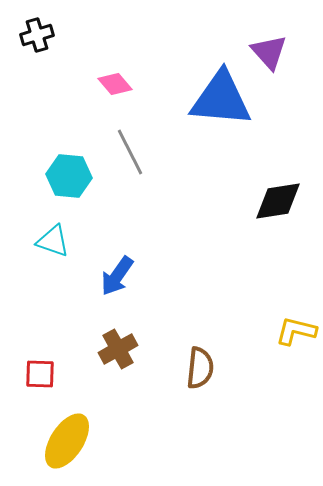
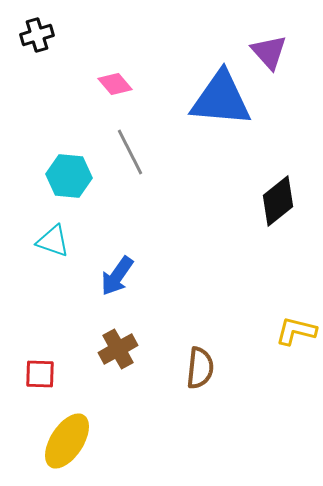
black diamond: rotated 30 degrees counterclockwise
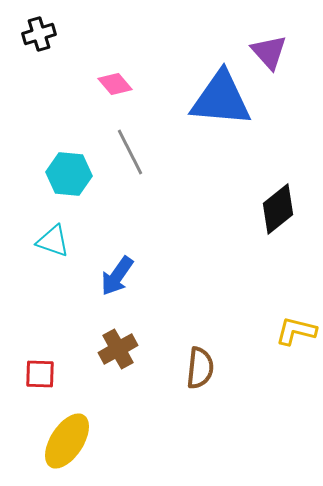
black cross: moved 2 px right, 1 px up
cyan hexagon: moved 2 px up
black diamond: moved 8 px down
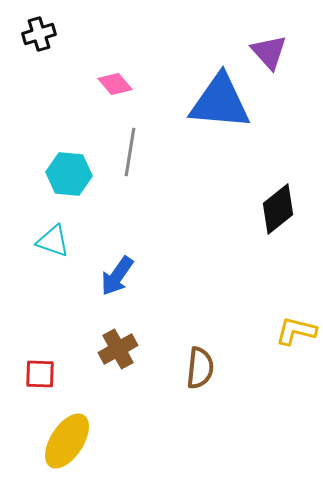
blue triangle: moved 1 px left, 3 px down
gray line: rotated 36 degrees clockwise
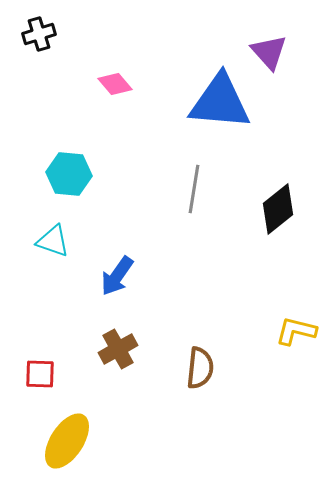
gray line: moved 64 px right, 37 px down
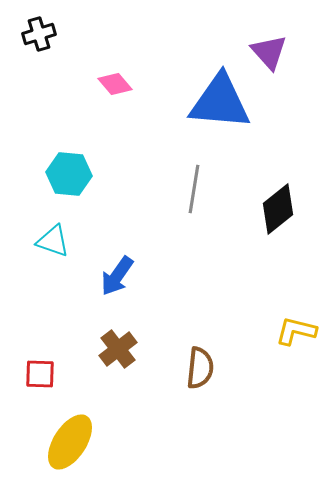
brown cross: rotated 9 degrees counterclockwise
yellow ellipse: moved 3 px right, 1 px down
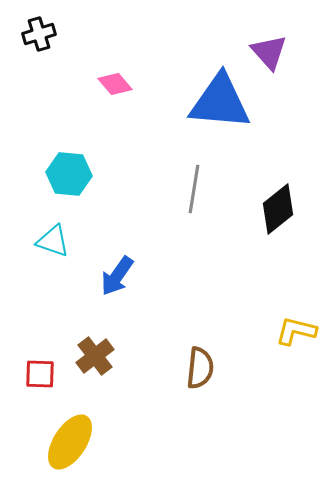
brown cross: moved 23 px left, 7 px down
